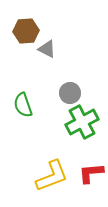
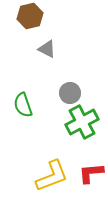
brown hexagon: moved 4 px right, 15 px up; rotated 10 degrees counterclockwise
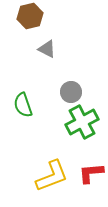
gray circle: moved 1 px right, 1 px up
